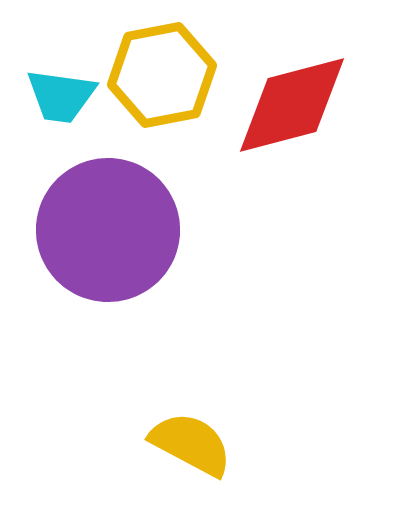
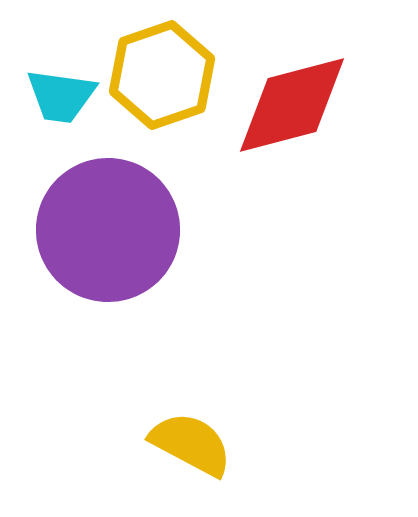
yellow hexagon: rotated 8 degrees counterclockwise
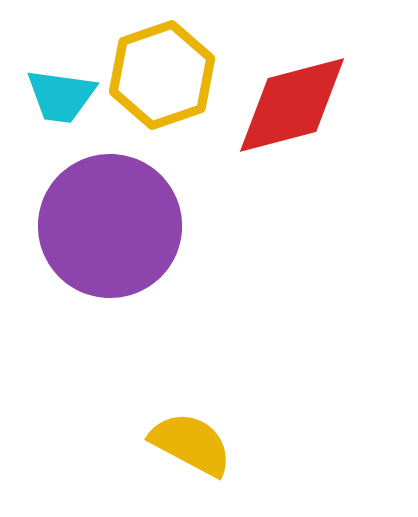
purple circle: moved 2 px right, 4 px up
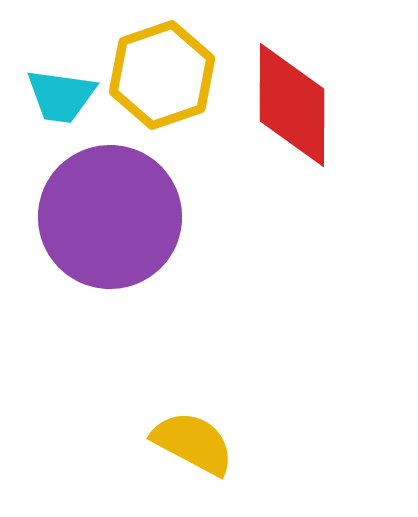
red diamond: rotated 75 degrees counterclockwise
purple circle: moved 9 px up
yellow semicircle: moved 2 px right, 1 px up
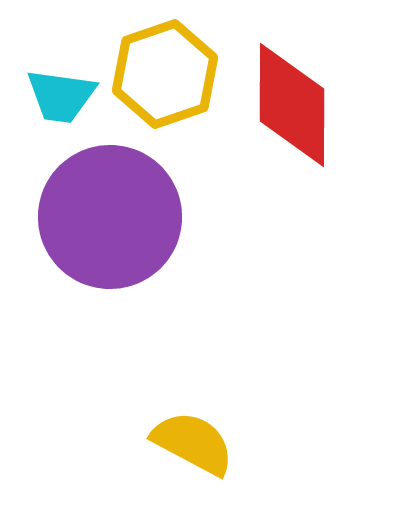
yellow hexagon: moved 3 px right, 1 px up
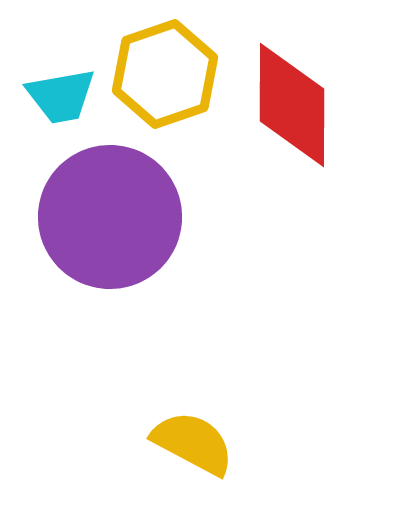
cyan trapezoid: rotated 18 degrees counterclockwise
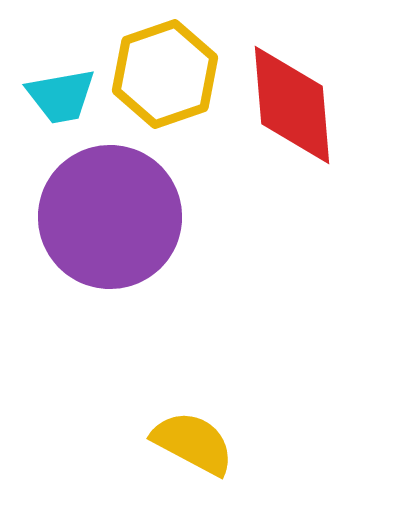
red diamond: rotated 5 degrees counterclockwise
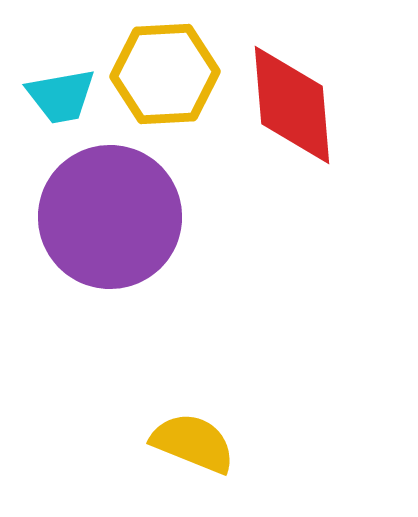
yellow hexagon: rotated 16 degrees clockwise
yellow semicircle: rotated 6 degrees counterclockwise
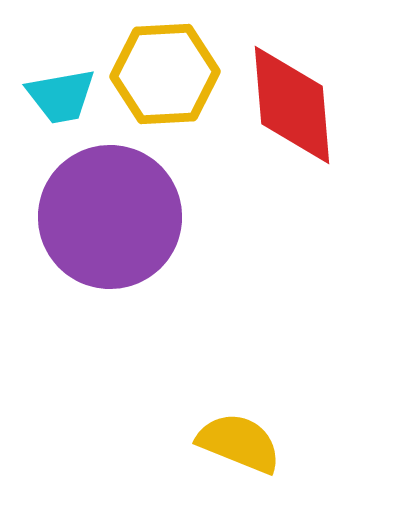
yellow semicircle: moved 46 px right
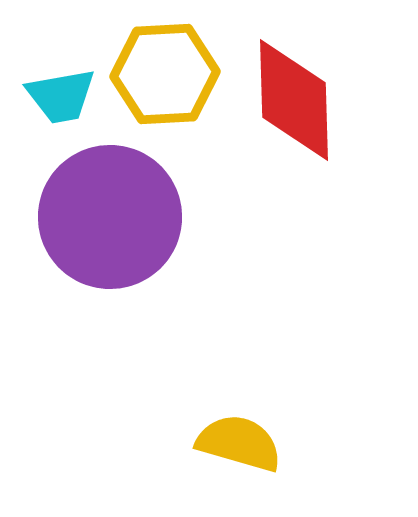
red diamond: moved 2 px right, 5 px up; rotated 3 degrees clockwise
yellow semicircle: rotated 6 degrees counterclockwise
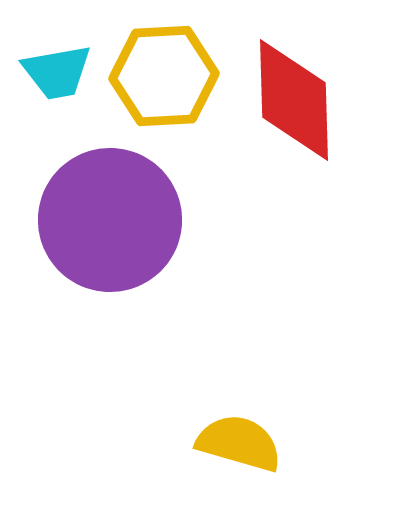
yellow hexagon: moved 1 px left, 2 px down
cyan trapezoid: moved 4 px left, 24 px up
purple circle: moved 3 px down
